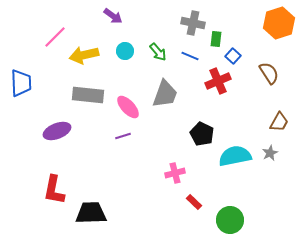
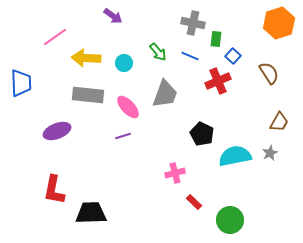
pink line: rotated 10 degrees clockwise
cyan circle: moved 1 px left, 12 px down
yellow arrow: moved 2 px right, 3 px down; rotated 16 degrees clockwise
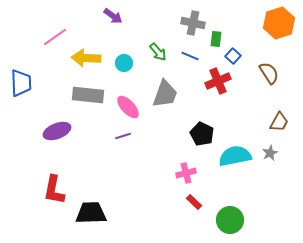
pink cross: moved 11 px right
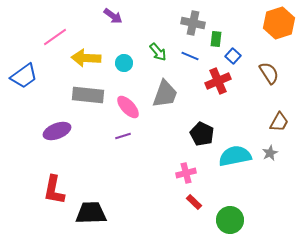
blue trapezoid: moved 3 px right, 7 px up; rotated 56 degrees clockwise
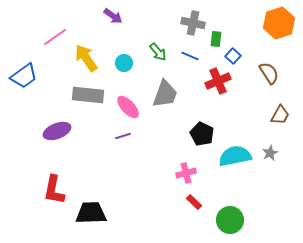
yellow arrow: rotated 52 degrees clockwise
brown trapezoid: moved 1 px right, 7 px up
